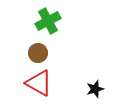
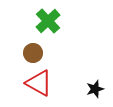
green cross: rotated 15 degrees counterclockwise
brown circle: moved 5 px left
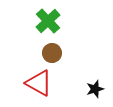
brown circle: moved 19 px right
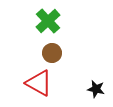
black star: moved 1 px right; rotated 30 degrees clockwise
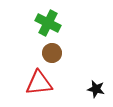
green cross: moved 2 px down; rotated 20 degrees counterclockwise
red triangle: rotated 36 degrees counterclockwise
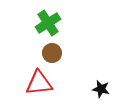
green cross: rotated 30 degrees clockwise
black star: moved 5 px right
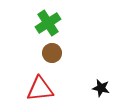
red triangle: moved 1 px right, 6 px down
black star: moved 1 px up
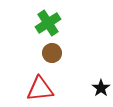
black star: rotated 24 degrees clockwise
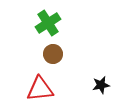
brown circle: moved 1 px right, 1 px down
black star: moved 3 px up; rotated 24 degrees clockwise
